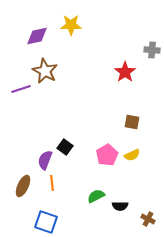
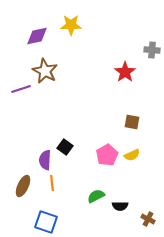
purple semicircle: rotated 18 degrees counterclockwise
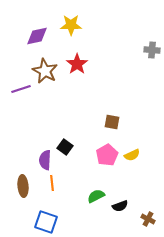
red star: moved 48 px left, 8 px up
brown square: moved 20 px left
brown ellipse: rotated 30 degrees counterclockwise
black semicircle: rotated 21 degrees counterclockwise
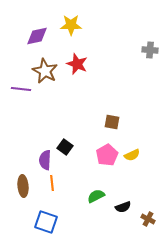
gray cross: moved 2 px left
red star: rotated 15 degrees counterclockwise
purple line: rotated 24 degrees clockwise
black semicircle: moved 3 px right, 1 px down
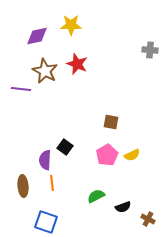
brown square: moved 1 px left
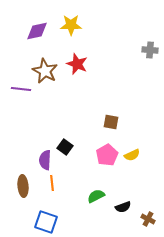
purple diamond: moved 5 px up
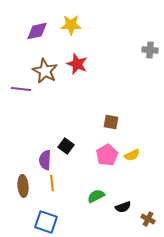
black square: moved 1 px right, 1 px up
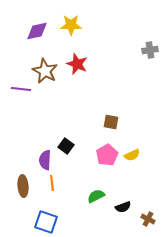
gray cross: rotated 14 degrees counterclockwise
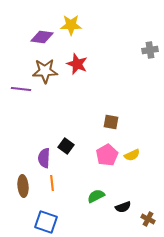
purple diamond: moved 5 px right, 6 px down; rotated 20 degrees clockwise
brown star: rotated 30 degrees counterclockwise
purple semicircle: moved 1 px left, 2 px up
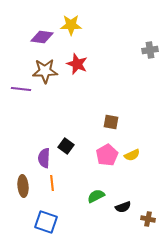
brown cross: rotated 16 degrees counterclockwise
